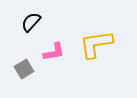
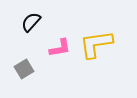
pink L-shape: moved 6 px right, 4 px up
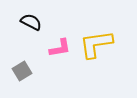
black semicircle: rotated 75 degrees clockwise
gray square: moved 2 px left, 2 px down
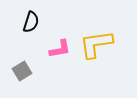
black semicircle: rotated 80 degrees clockwise
pink L-shape: moved 1 px down
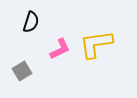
pink L-shape: rotated 15 degrees counterclockwise
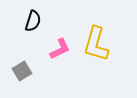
black semicircle: moved 2 px right, 1 px up
yellow L-shape: rotated 66 degrees counterclockwise
